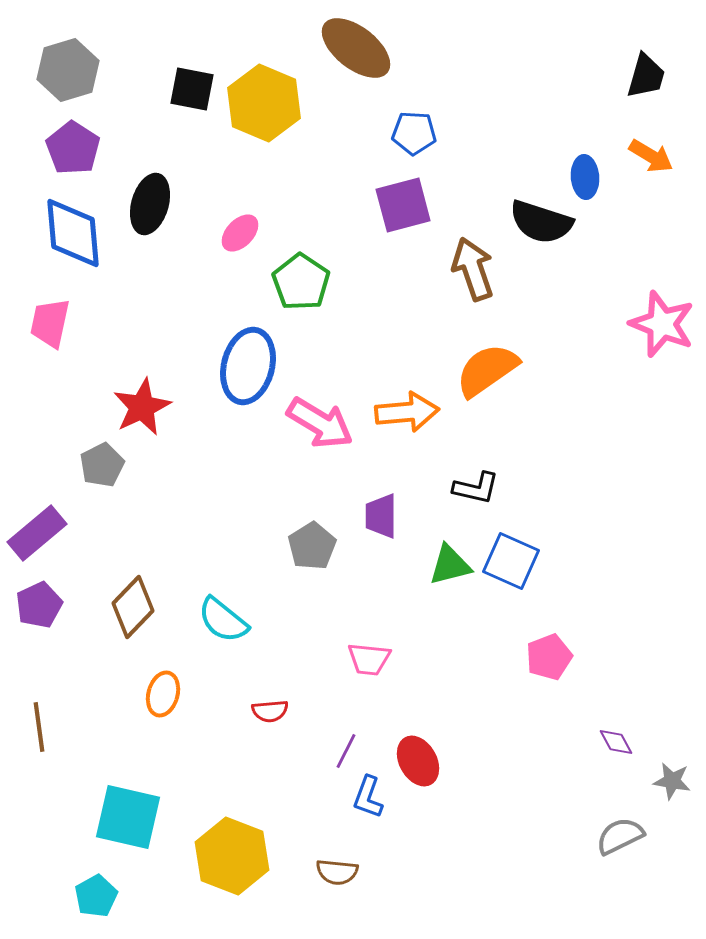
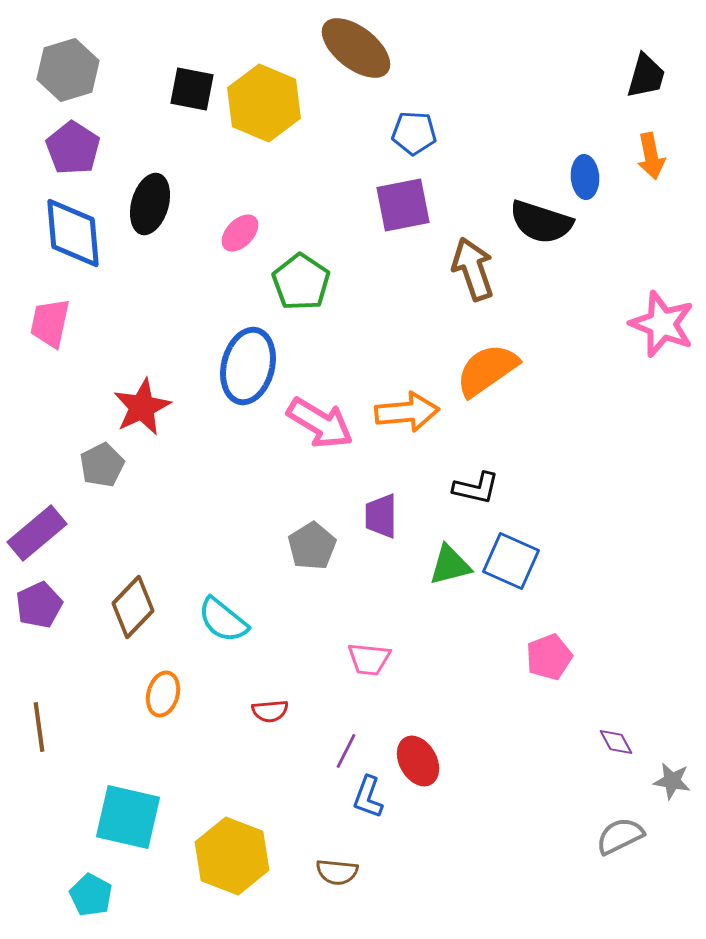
orange arrow at (651, 156): rotated 48 degrees clockwise
purple square at (403, 205): rotated 4 degrees clockwise
cyan pentagon at (96, 896): moved 5 px left, 1 px up; rotated 15 degrees counterclockwise
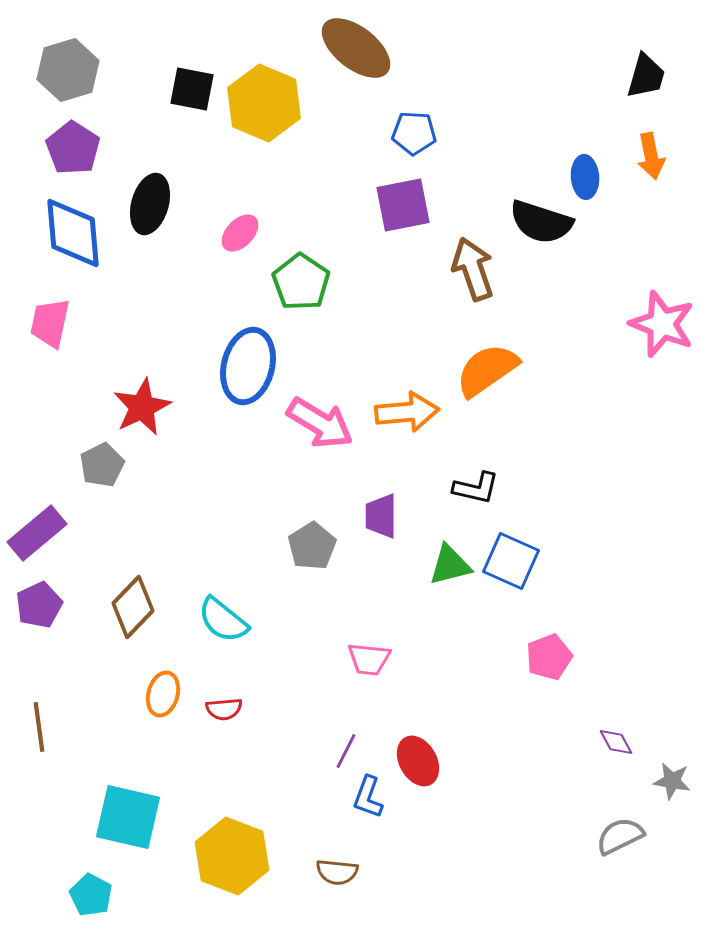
red semicircle at (270, 711): moved 46 px left, 2 px up
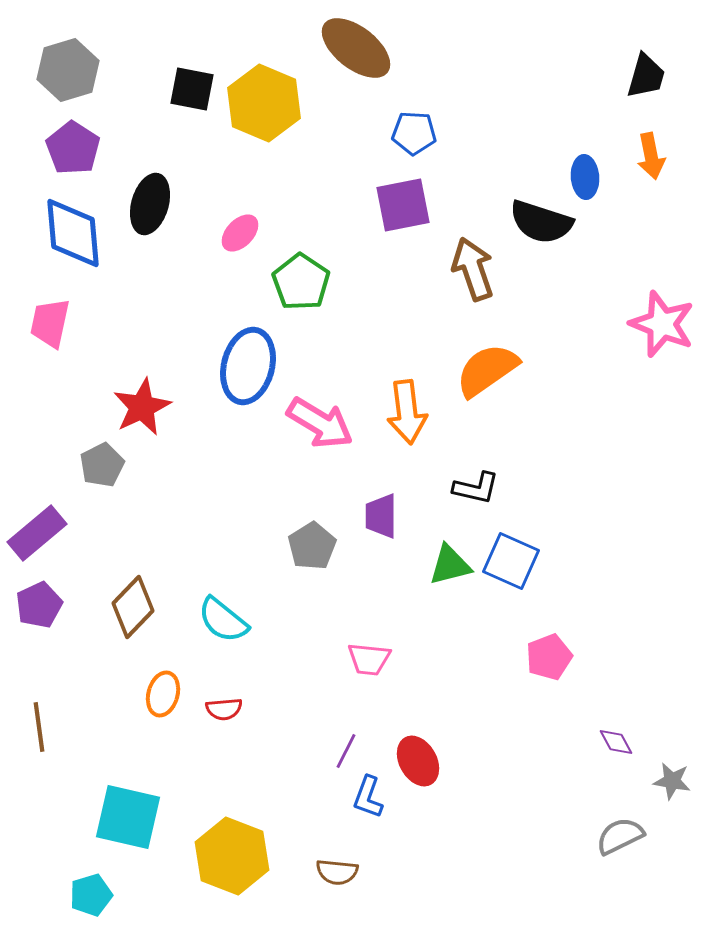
orange arrow at (407, 412): rotated 88 degrees clockwise
cyan pentagon at (91, 895): rotated 27 degrees clockwise
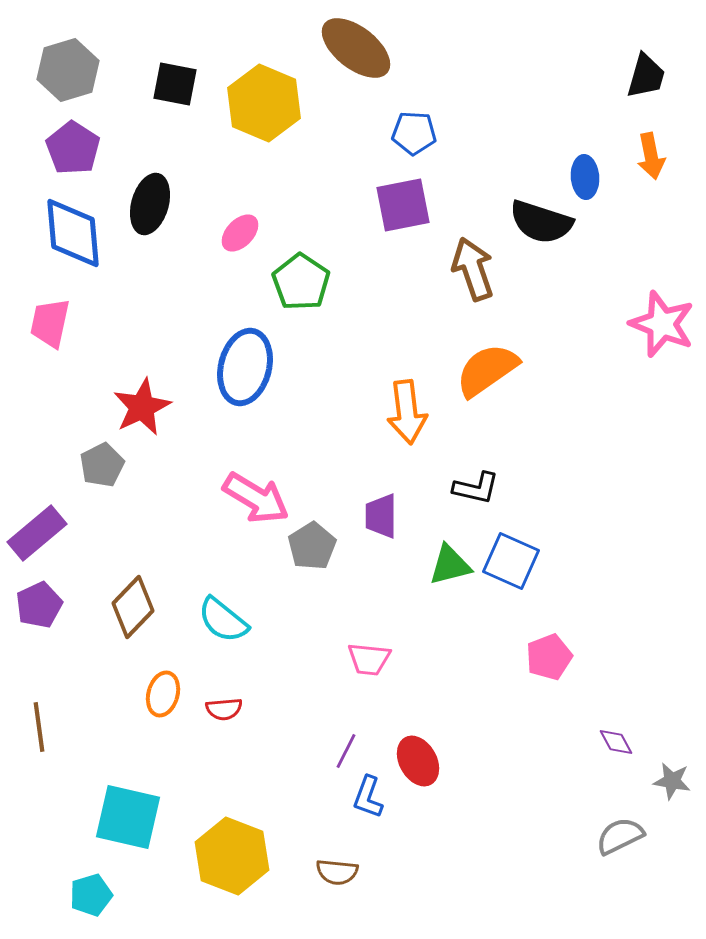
black square at (192, 89): moved 17 px left, 5 px up
blue ellipse at (248, 366): moved 3 px left, 1 px down
pink arrow at (320, 423): moved 64 px left, 75 px down
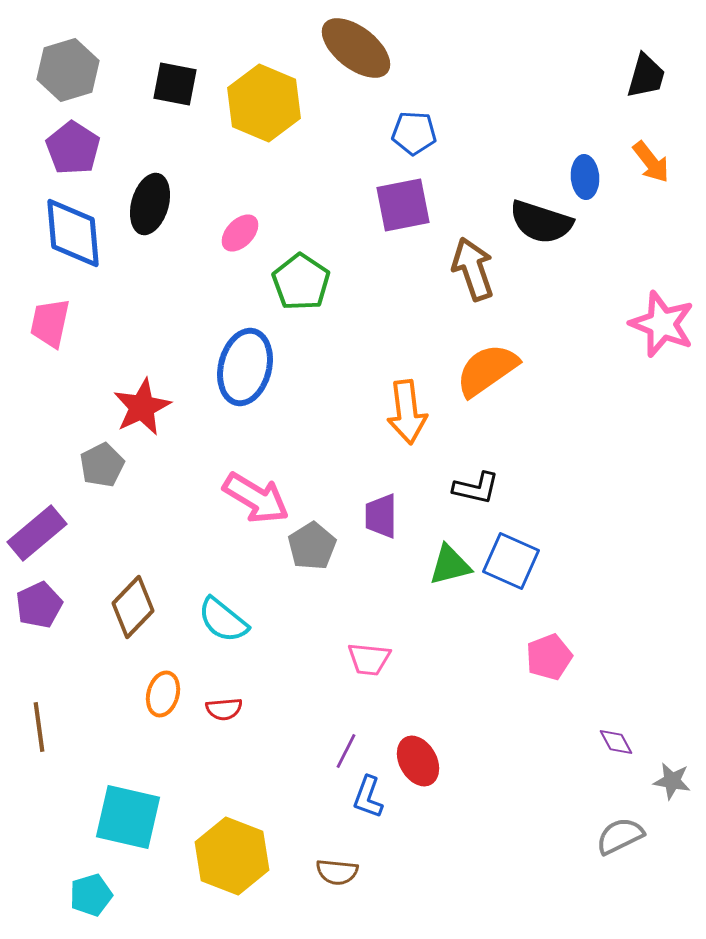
orange arrow at (651, 156): moved 6 px down; rotated 27 degrees counterclockwise
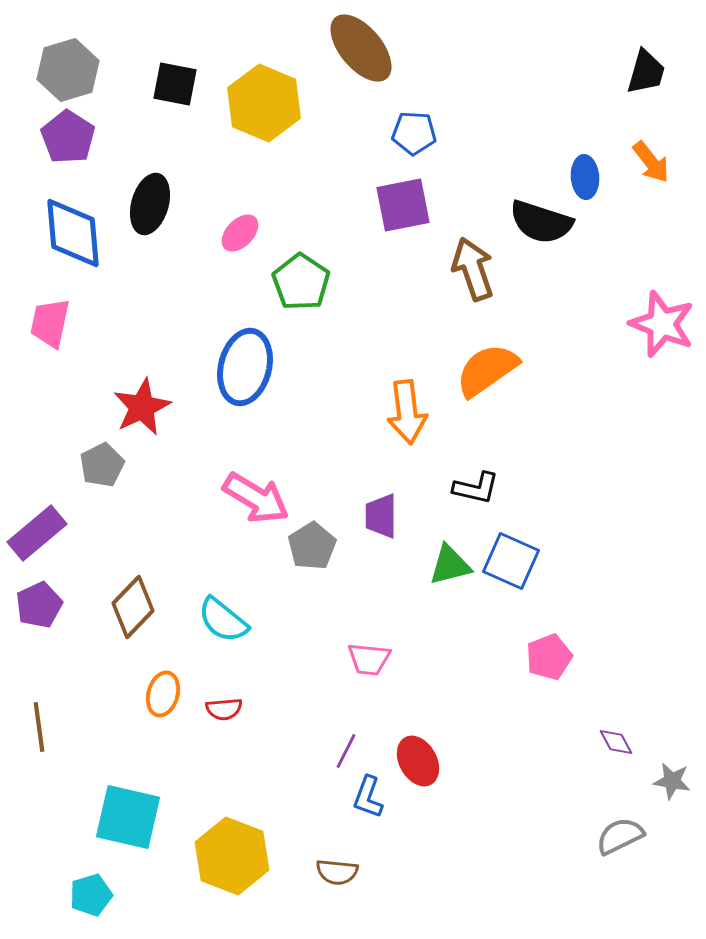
brown ellipse at (356, 48): moved 5 px right; rotated 12 degrees clockwise
black trapezoid at (646, 76): moved 4 px up
purple pentagon at (73, 148): moved 5 px left, 11 px up
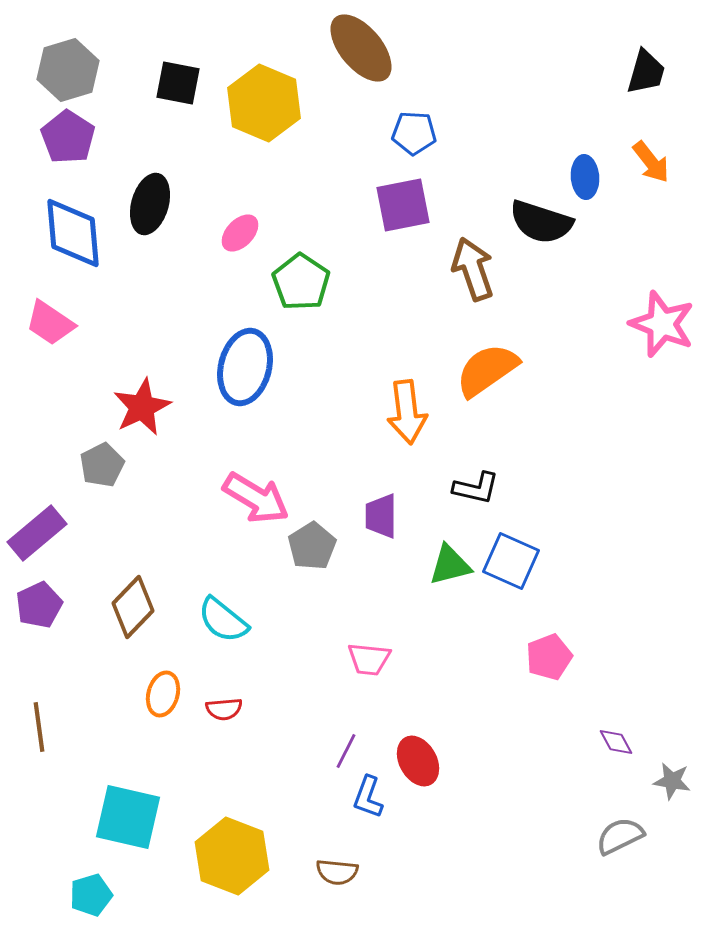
black square at (175, 84): moved 3 px right, 1 px up
pink trapezoid at (50, 323): rotated 68 degrees counterclockwise
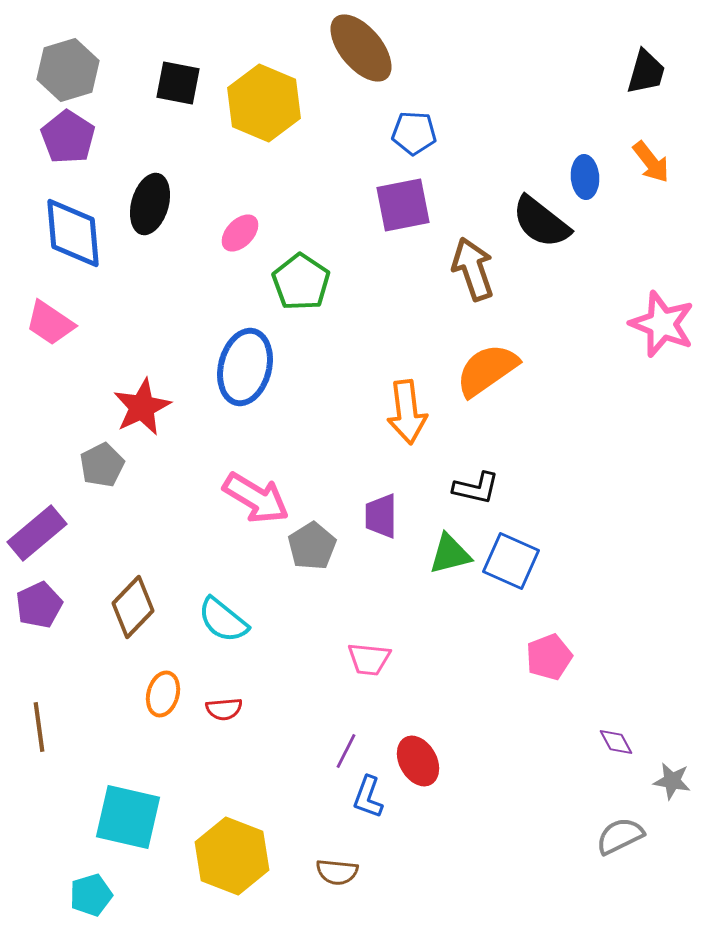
black semicircle at (541, 222): rotated 20 degrees clockwise
green triangle at (450, 565): moved 11 px up
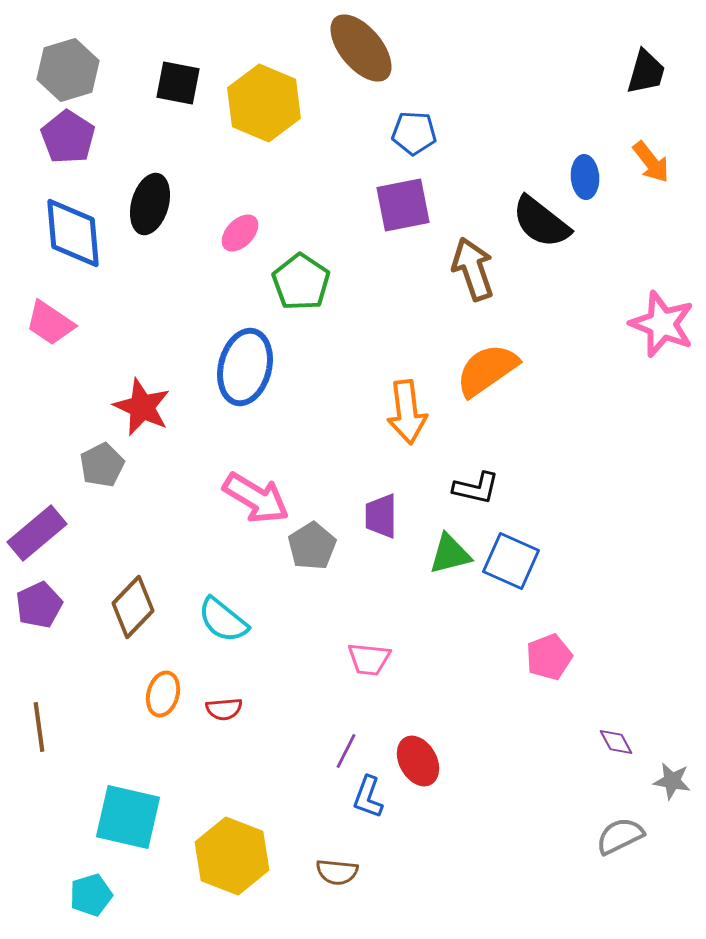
red star at (142, 407): rotated 22 degrees counterclockwise
